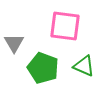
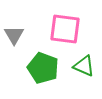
pink square: moved 3 px down
gray triangle: moved 8 px up
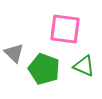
gray triangle: moved 18 px down; rotated 15 degrees counterclockwise
green pentagon: moved 1 px right, 1 px down
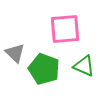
pink square: rotated 12 degrees counterclockwise
gray triangle: moved 1 px right
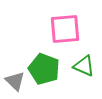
gray triangle: moved 28 px down
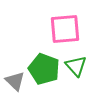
green triangle: moved 8 px left; rotated 25 degrees clockwise
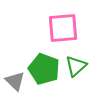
pink square: moved 2 px left, 1 px up
green triangle: rotated 30 degrees clockwise
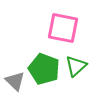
pink square: rotated 16 degrees clockwise
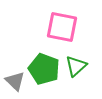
pink square: moved 1 px left, 1 px up
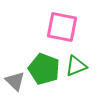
green triangle: rotated 20 degrees clockwise
